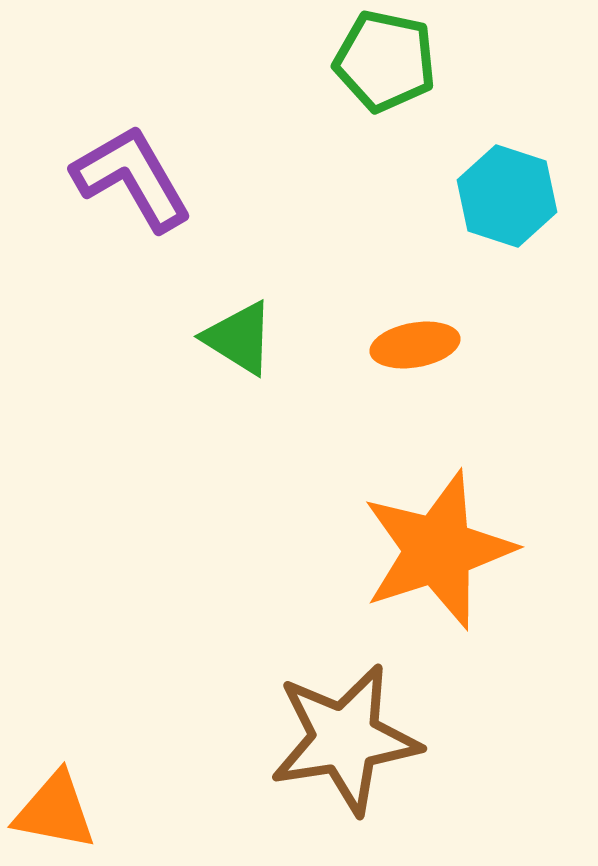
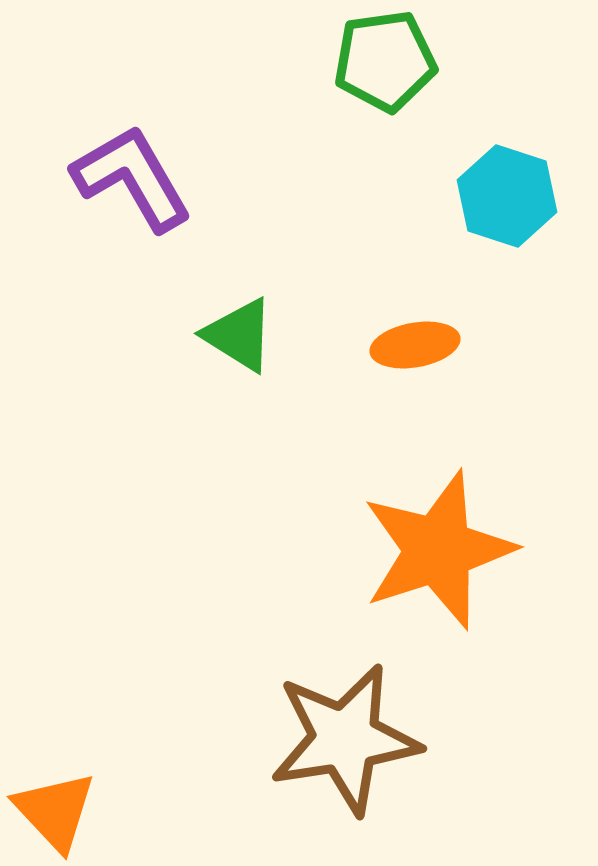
green pentagon: rotated 20 degrees counterclockwise
green triangle: moved 3 px up
orange triangle: rotated 36 degrees clockwise
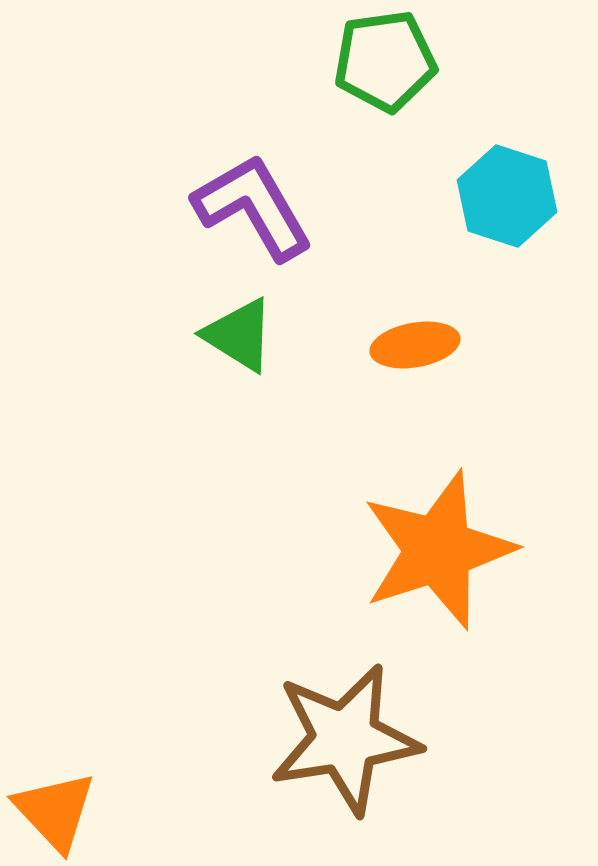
purple L-shape: moved 121 px right, 29 px down
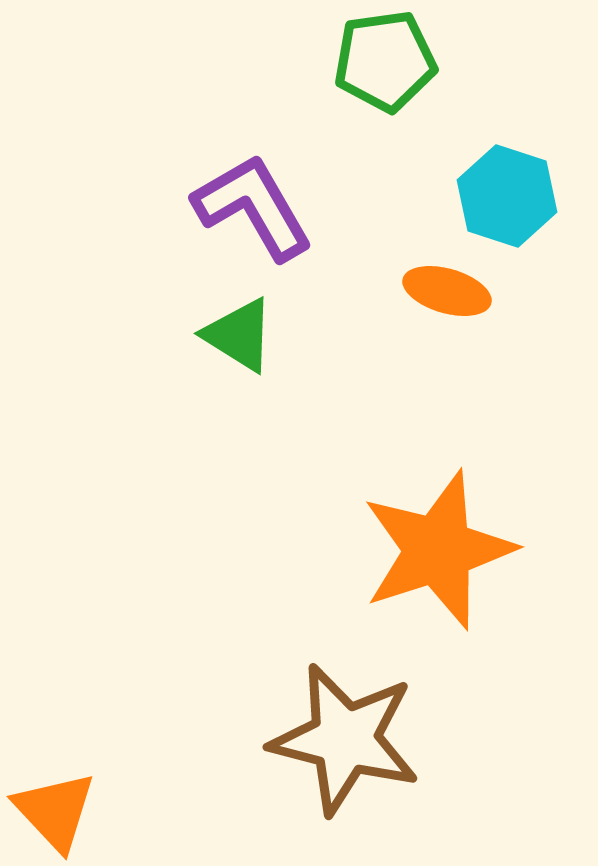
orange ellipse: moved 32 px right, 54 px up; rotated 26 degrees clockwise
brown star: rotated 23 degrees clockwise
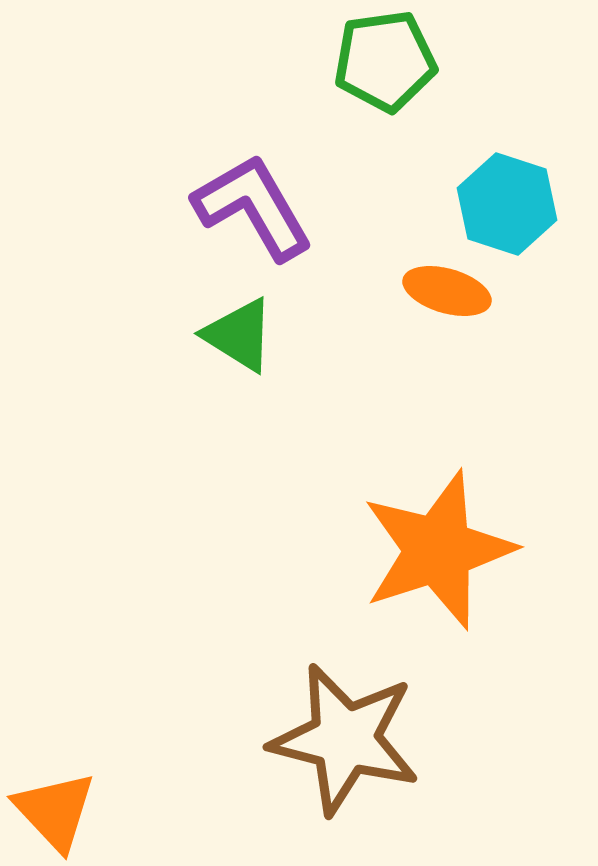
cyan hexagon: moved 8 px down
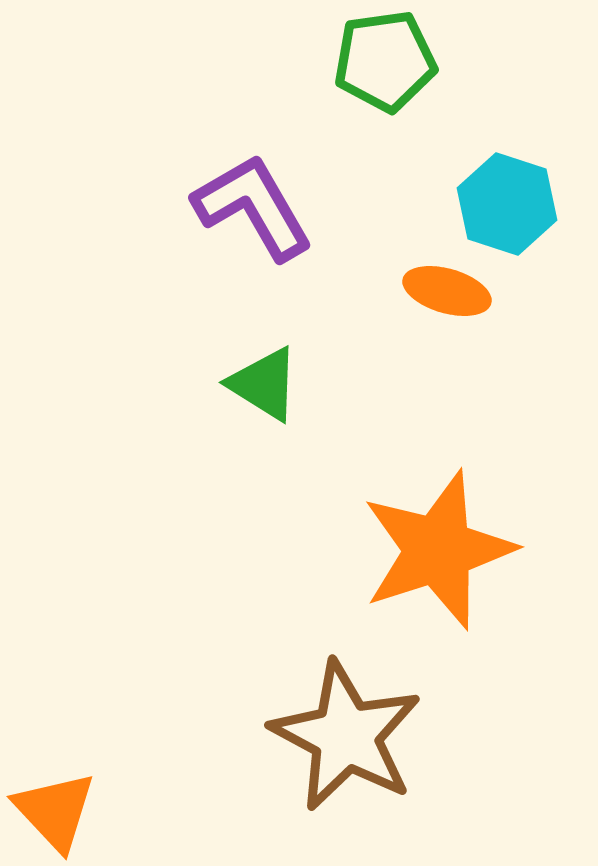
green triangle: moved 25 px right, 49 px down
brown star: moved 1 px right, 3 px up; rotated 14 degrees clockwise
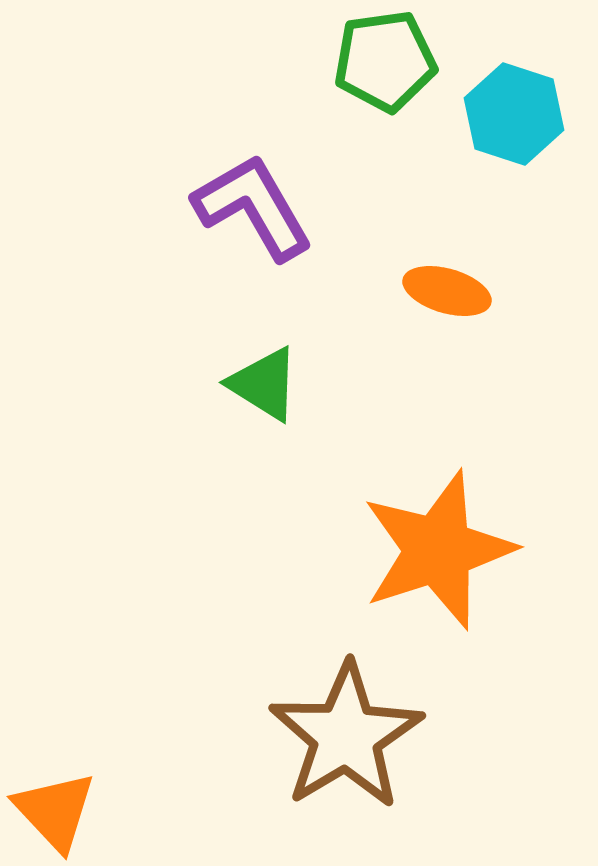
cyan hexagon: moved 7 px right, 90 px up
brown star: rotated 13 degrees clockwise
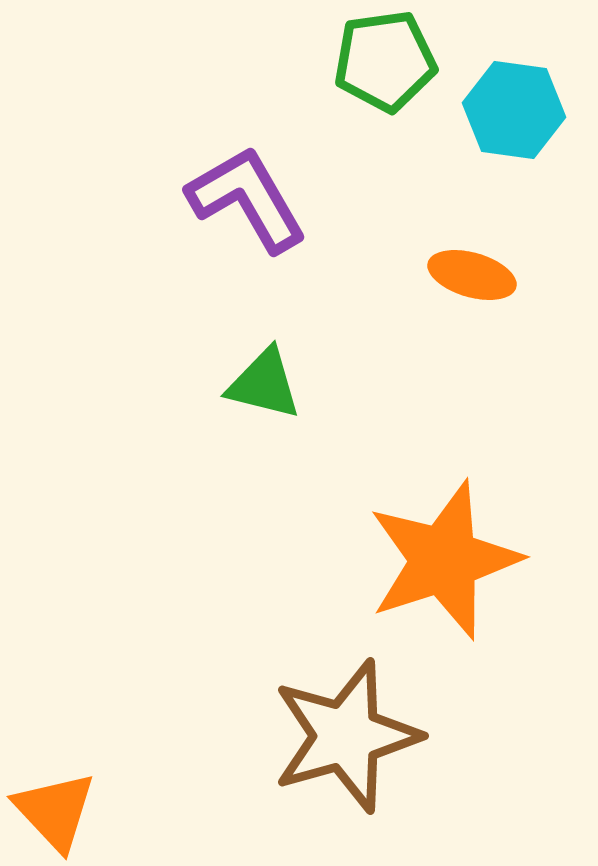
cyan hexagon: moved 4 px up; rotated 10 degrees counterclockwise
purple L-shape: moved 6 px left, 8 px up
orange ellipse: moved 25 px right, 16 px up
green triangle: rotated 18 degrees counterclockwise
orange star: moved 6 px right, 10 px down
brown star: rotated 15 degrees clockwise
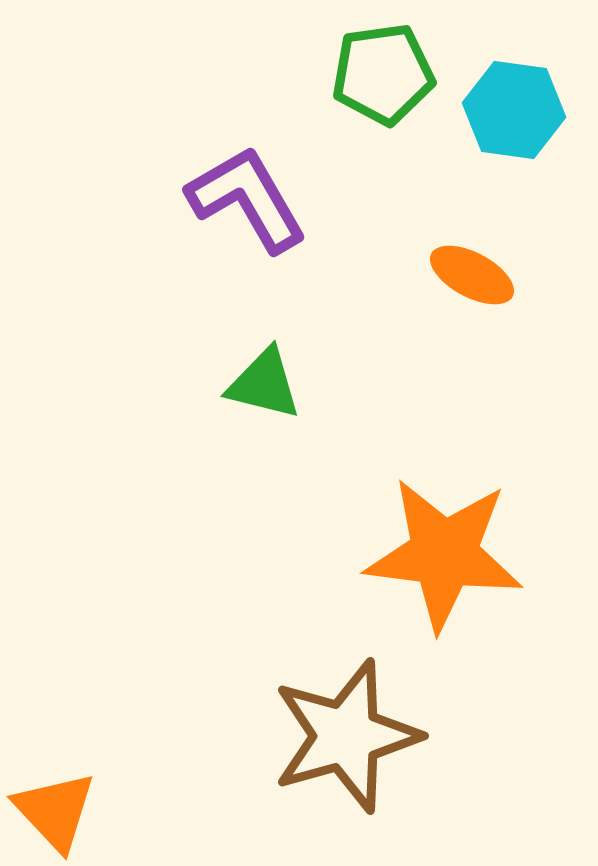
green pentagon: moved 2 px left, 13 px down
orange ellipse: rotated 12 degrees clockwise
orange star: moved 6 px up; rotated 25 degrees clockwise
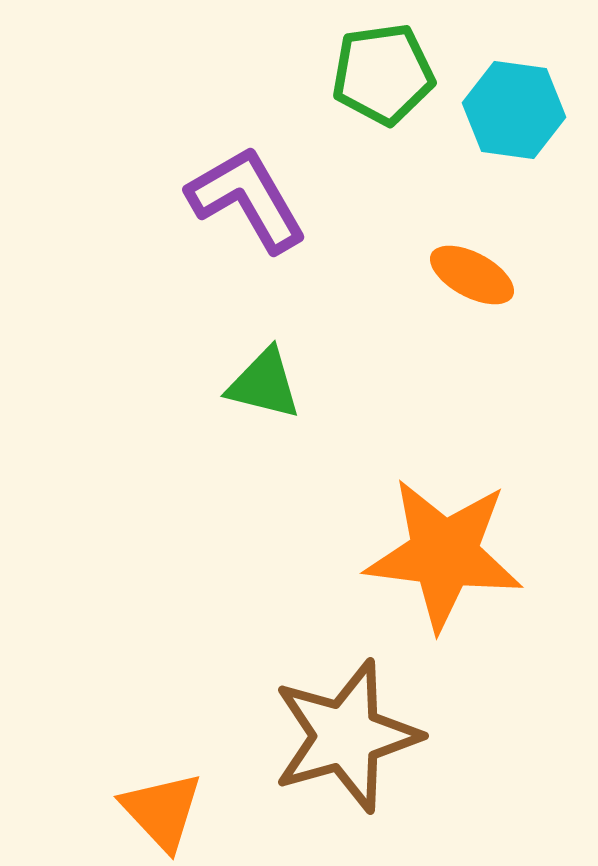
orange triangle: moved 107 px right
